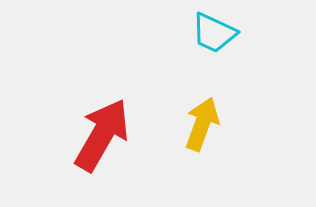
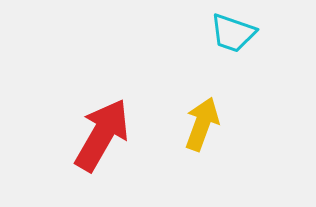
cyan trapezoid: moved 19 px right; rotated 6 degrees counterclockwise
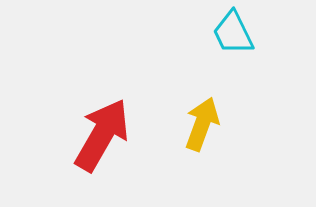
cyan trapezoid: rotated 45 degrees clockwise
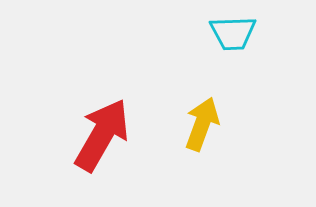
cyan trapezoid: rotated 66 degrees counterclockwise
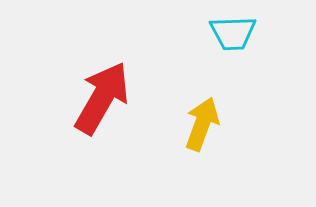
red arrow: moved 37 px up
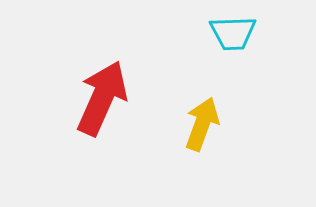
red arrow: rotated 6 degrees counterclockwise
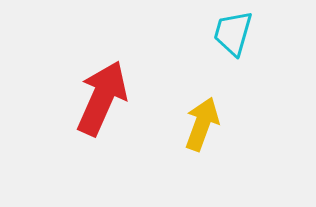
cyan trapezoid: rotated 108 degrees clockwise
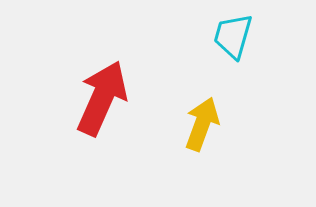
cyan trapezoid: moved 3 px down
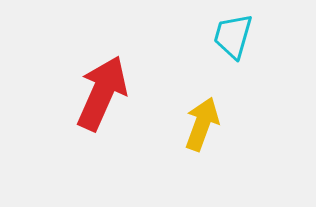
red arrow: moved 5 px up
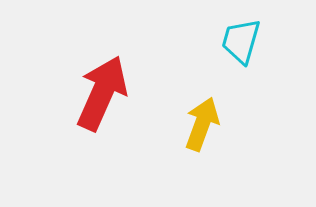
cyan trapezoid: moved 8 px right, 5 px down
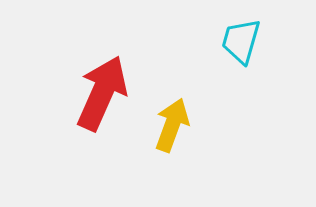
yellow arrow: moved 30 px left, 1 px down
